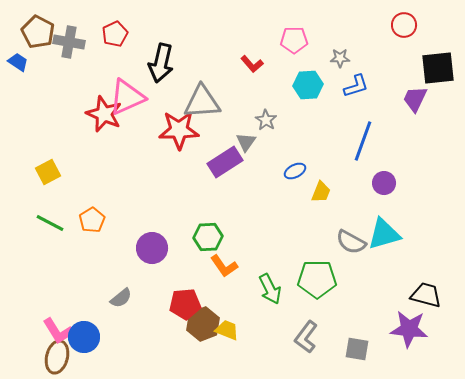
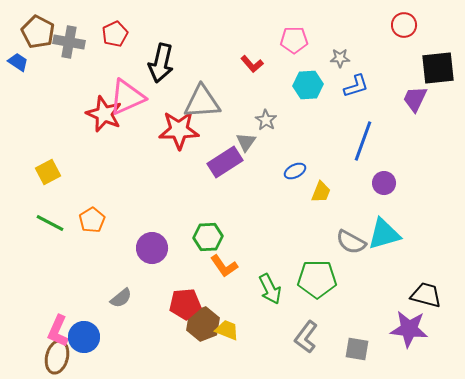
pink L-shape at (58, 331): rotated 56 degrees clockwise
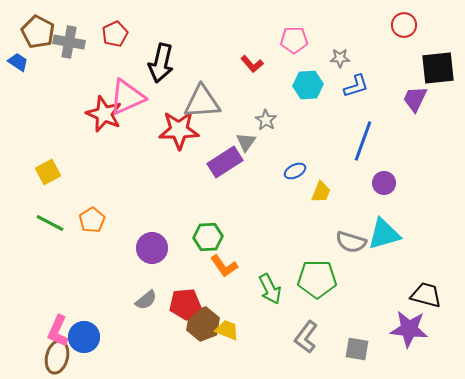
gray semicircle at (351, 242): rotated 12 degrees counterclockwise
gray semicircle at (121, 298): moved 25 px right, 2 px down
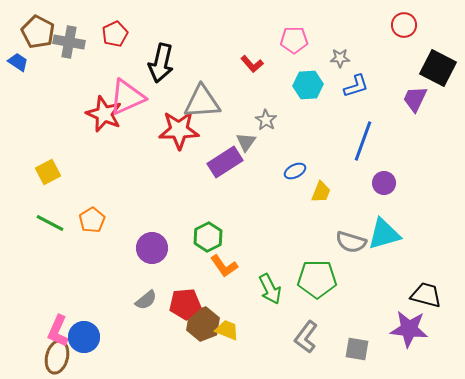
black square at (438, 68): rotated 33 degrees clockwise
green hexagon at (208, 237): rotated 24 degrees counterclockwise
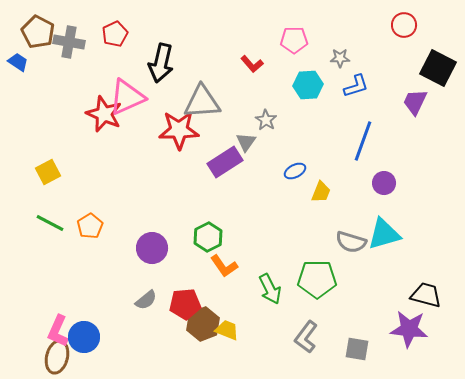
purple trapezoid at (415, 99): moved 3 px down
orange pentagon at (92, 220): moved 2 px left, 6 px down
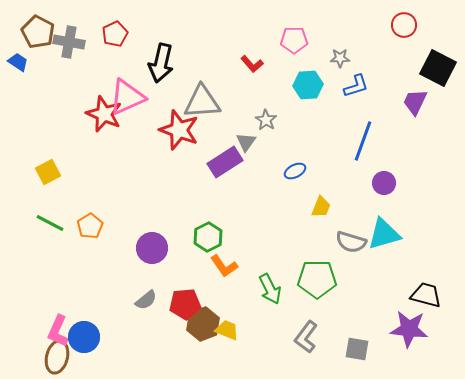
red star at (179, 130): rotated 21 degrees clockwise
yellow trapezoid at (321, 192): moved 15 px down
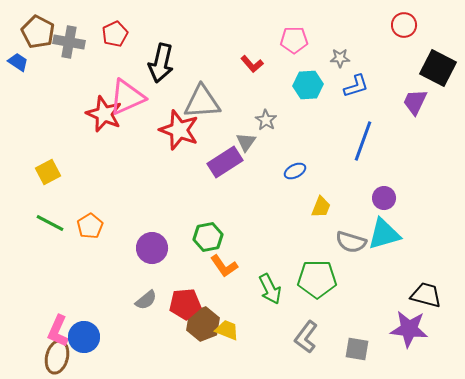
purple circle at (384, 183): moved 15 px down
green hexagon at (208, 237): rotated 16 degrees clockwise
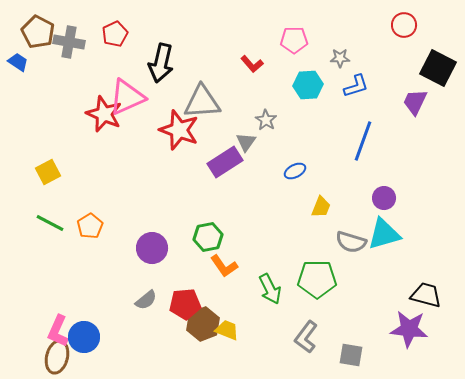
gray square at (357, 349): moved 6 px left, 6 px down
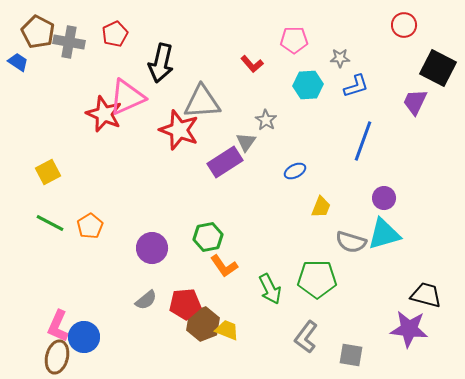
pink L-shape at (58, 331): moved 5 px up
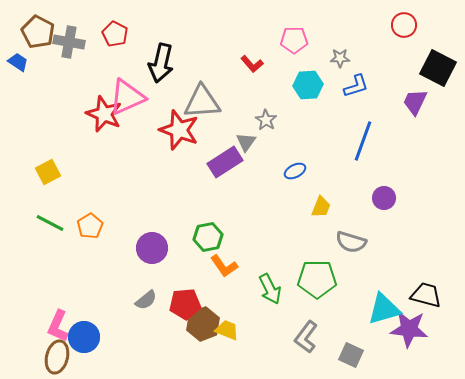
red pentagon at (115, 34): rotated 20 degrees counterclockwise
cyan triangle at (384, 234): moved 75 px down
gray square at (351, 355): rotated 15 degrees clockwise
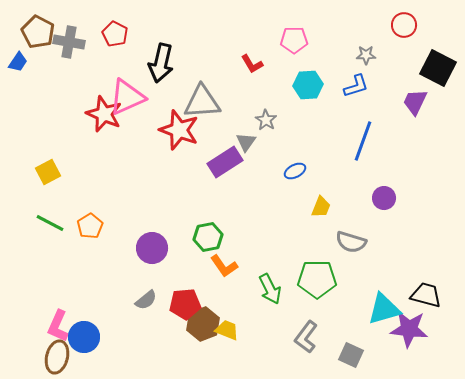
gray star at (340, 58): moved 26 px right, 3 px up
blue trapezoid at (18, 62): rotated 90 degrees clockwise
red L-shape at (252, 64): rotated 10 degrees clockwise
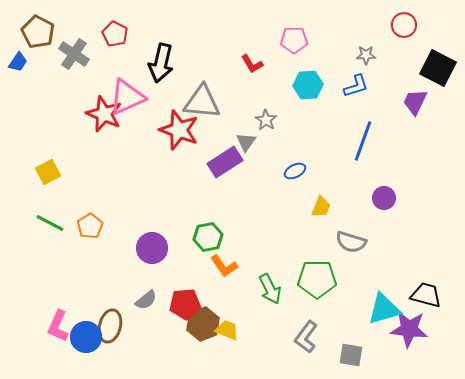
gray cross at (69, 42): moved 5 px right, 12 px down; rotated 24 degrees clockwise
gray triangle at (202, 102): rotated 9 degrees clockwise
blue circle at (84, 337): moved 2 px right
gray square at (351, 355): rotated 15 degrees counterclockwise
brown ellipse at (57, 357): moved 53 px right, 31 px up
